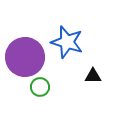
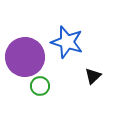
black triangle: rotated 42 degrees counterclockwise
green circle: moved 1 px up
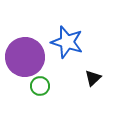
black triangle: moved 2 px down
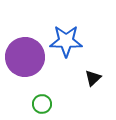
blue star: moved 1 px left, 1 px up; rotated 16 degrees counterclockwise
green circle: moved 2 px right, 18 px down
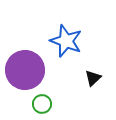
blue star: rotated 20 degrees clockwise
purple circle: moved 13 px down
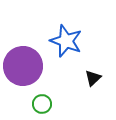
purple circle: moved 2 px left, 4 px up
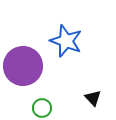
black triangle: moved 20 px down; rotated 30 degrees counterclockwise
green circle: moved 4 px down
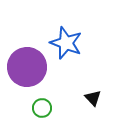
blue star: moved 2 px down
purple circle: moved 4 px right, 1 px down
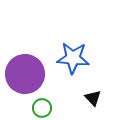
blue star: moved 7 px right, 15 px down; rotated 16 degrees counterclockwise
purple circle: moved 2 px left, 7 px down
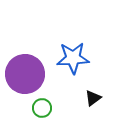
blue star: rotated 8 degrees counterclockwise
black triangle: rotated 36 degrees clockwise
